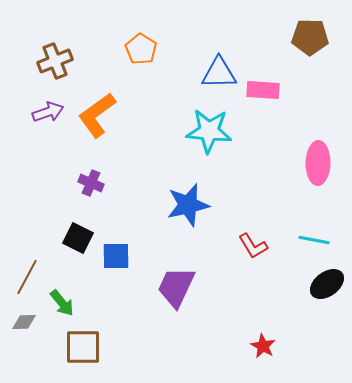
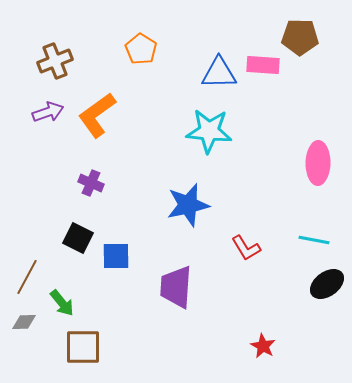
brown pentagon: moved 10 px left
pink rectangle: moved 25 px up
red L-shape: moved 7 px left, 2 px down
purple trapezoid: rotated 21 degrees counterclockwise
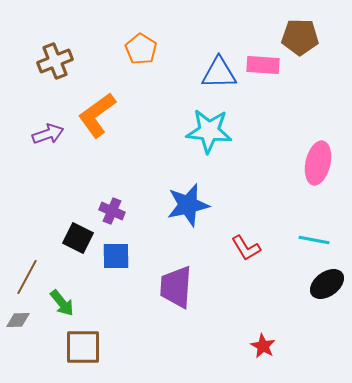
purple arrow: moved 22 px down
pink ellipse: rotated 12 degrees clockwise
purple cross: moved 21 px right, 28 px down
gray diamond: moved 6 px left, 2 px up
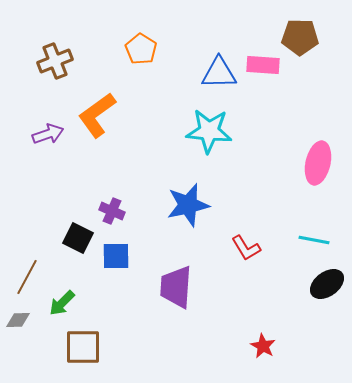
green arrow: rotated 84 degrees clockwise
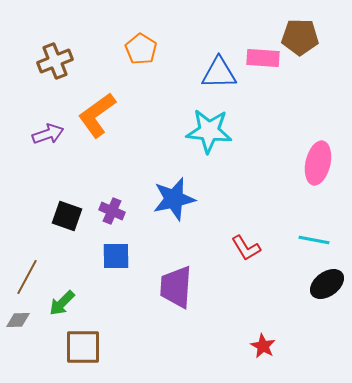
pink rectangle: moved 7 px up
blue star: moved 14 px left, 6 px up
black square: moved 11 px left, 22 px up; rotated 8 degrees counterclockwise
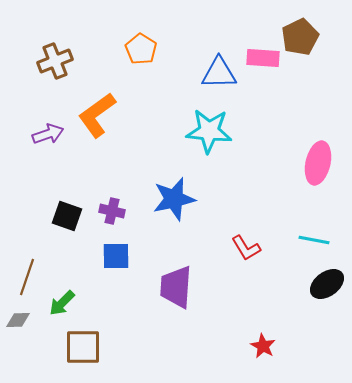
brown pentagon: rotated 27 degrees counterclockwise
purple cross: rotated 10 degrees counterclockwise
brown line: rotated 9 degrees counterclockwise
